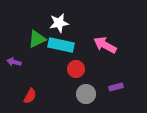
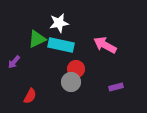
purple arrow: rotated 64 degrees counterclockwise
gray circle: moved 15 px left, 12 px up
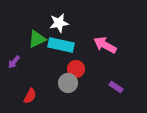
gray circle: moved 3 px left, 1 px down
purple rectangle: rotated 48 degrees clockwise
